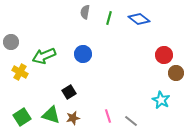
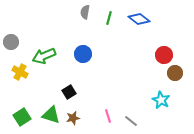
brown circle: moved 1 px left
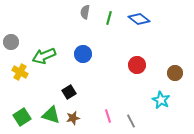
red circle: moved 27 px left, 10 px down
gray line: rotated 24 degrees clockwise
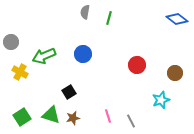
blue diamond: moved 38 px right
cyan star: rotated 24 degrees clockwise
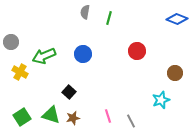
blue diamond: rotated 15 degrees counterclockwise
red circle: moved 14 px up
black square: rotated 16 degrees counterclockwise
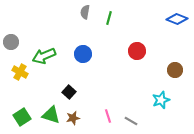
brown circle: moved 3 px up
gray line: rotated 32 degrees counterclockwise
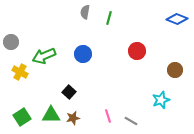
green triangle: rotated 18 degrees counterclockwise
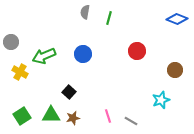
green square: moved 1 px up
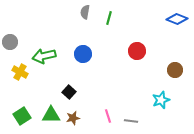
gray circle: moved 1 px left
green arrow: rotated 10 degrees clockwise
gray line: rotated 24 degrees counterclockwise
